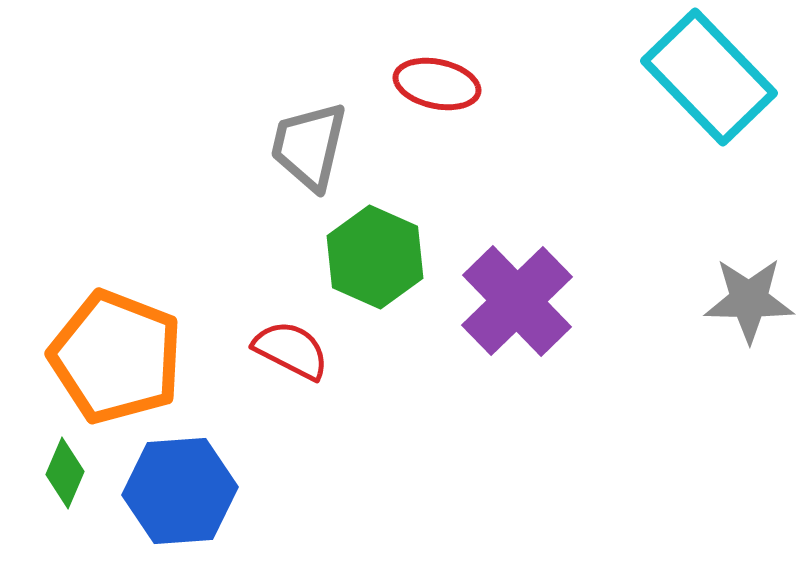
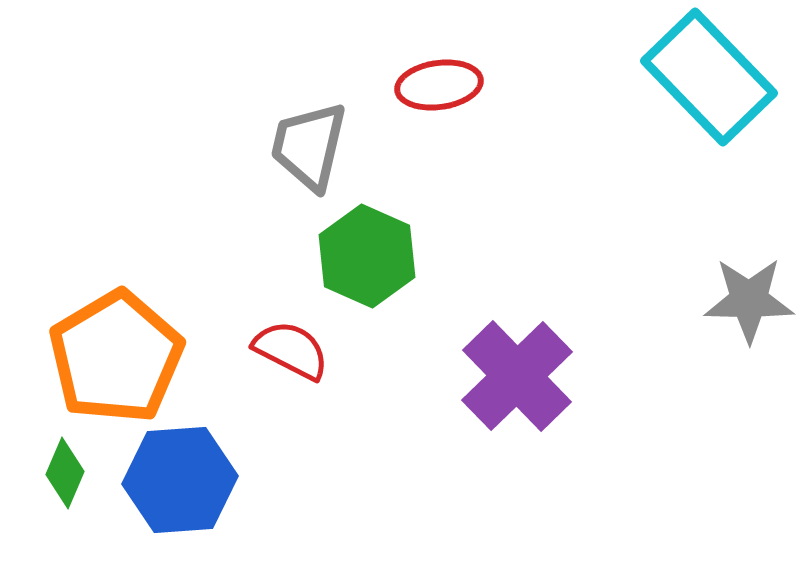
red ellipse: moved 2 px right, 1 px down; rotated 20 degrees counterclockwise
green hexagon: moved 8 px left, 1 px up
purple cross: moved 75 px down
orange pentagon: rotated 20 degrees clockwise
blue hexagon: moved 11 px up
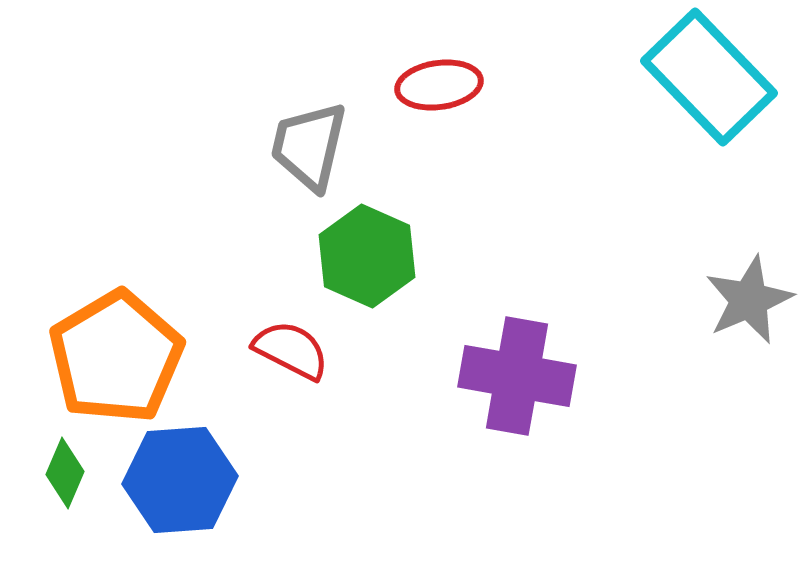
gray star: rotated 24 degrees counterclockwise
purple cross: rotated 36 degrees counterclockwise
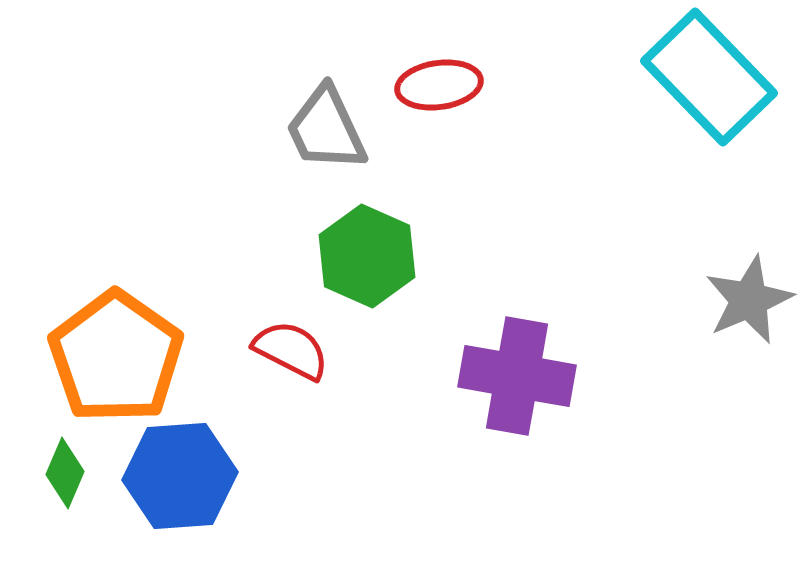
gray trapezoid: moved 17 px right, 17 px up; rotated 38 degrees counterclockwise
orange pentagon: rotated 6 degrees counterclockwise
blue hexagon: moved 4 px up
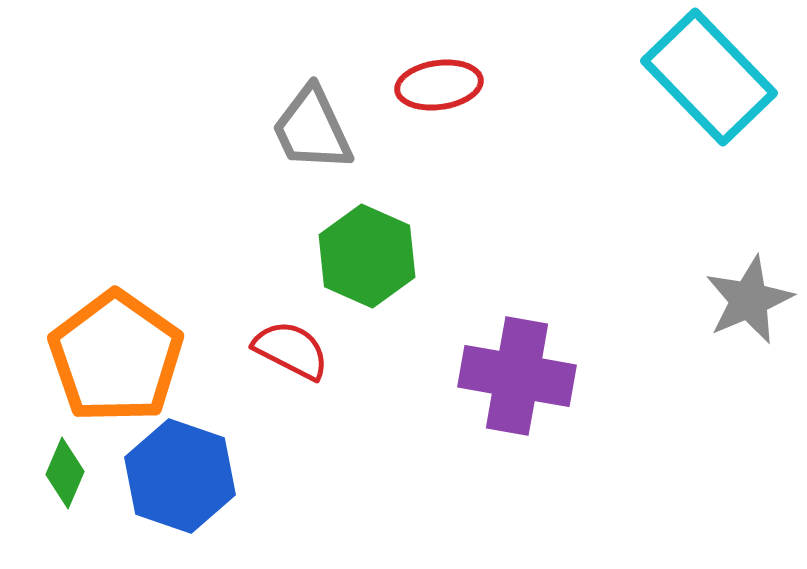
gray trapezoid: moved 14 px left
blue hexagon: rotated 23 degrees clockwise
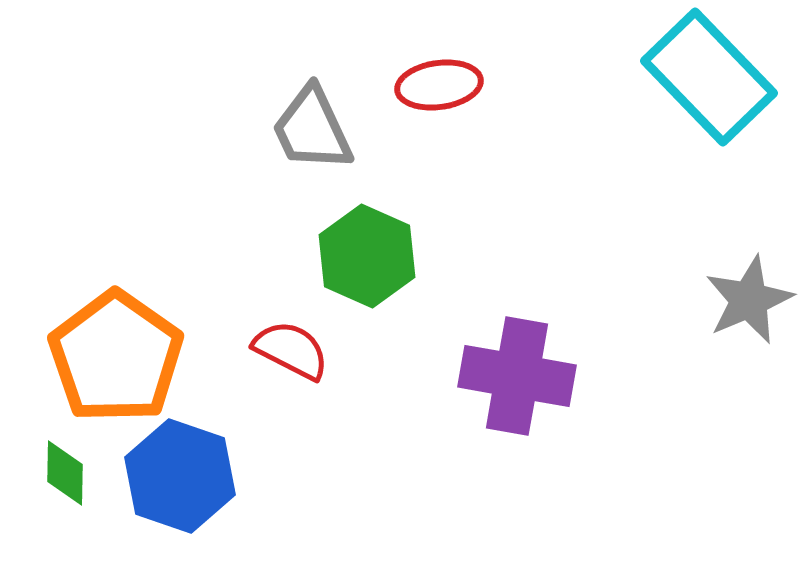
green diamond: rotated 22 degrees counterclockwise
